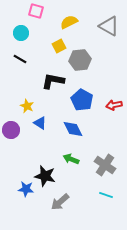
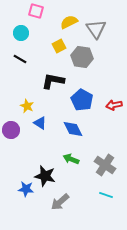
gray triangle: moved 13 px left, 3 px down; rotated 25 degrees clockwise
gray hexagon: moved 2 px right, 3 px up; rotated 15 degrees clockwise
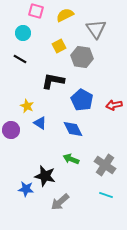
yellow semicircle: moved 4 px left, 7 px up
cyan circle: moved 2 px right
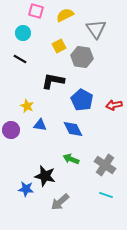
blue triangle: moved 2 px down; rotated 24 degrees counterclockwise
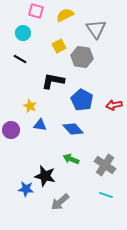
yellow star: moved 3 px right
blue diamond: rotated 15 degrees counterclockwise
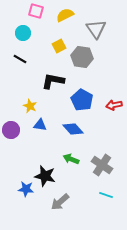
gray cross: moved 3 px left
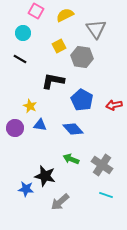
pink square: rotated 14 degrees clockwise
purple circle: moved 4 px right, 2 px up
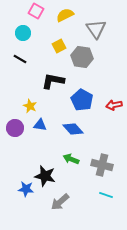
gray cross: rotated 20 degrees counterclockwise
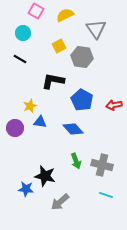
yellow star: rotated 24 degrees clockwise
blue triangle: moved 3 px up
green arrow: moved 5 px right, 2 px down; rotated 133 degrees counterclockwise
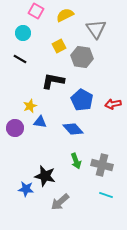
red arrow: moved 1 px left, 1 px up
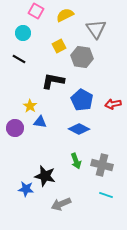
black line: moved 1 px left
yellow star: rotated 16 degrees counterclockwise
blue diamond: moved 6 px right; rotated 20 degrees counterclockwise
gray arrow: moved 1 px right, 2 px down; rotated 18 degrees clockwise
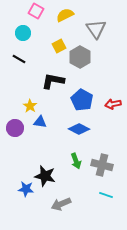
gray hexagon: moved 2 px left; rotated 20 degrees clockwise
